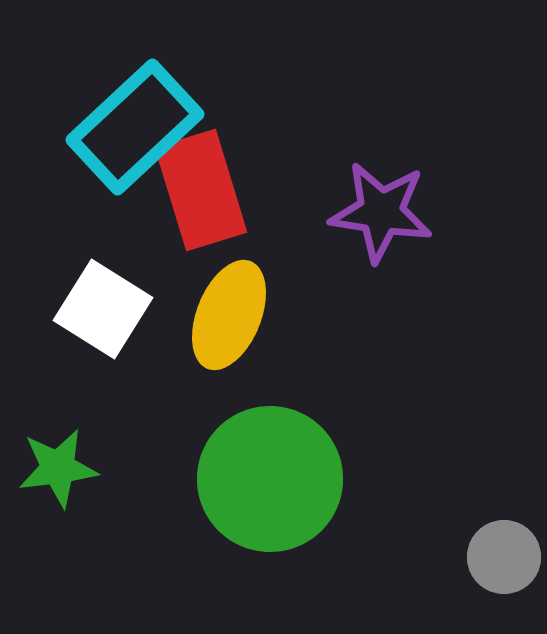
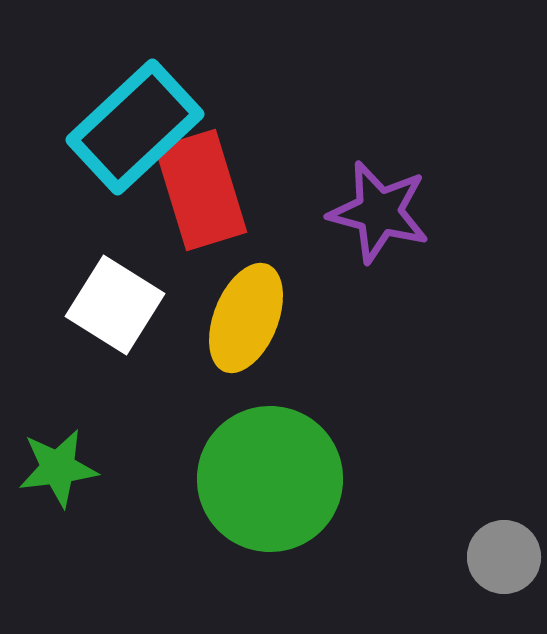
purple star: moved 2 px left; rotated 6 degrees clockwise
white square: moved 12 px right, 4 px up
yellow ellipse: moved 17 px right, 3 px down
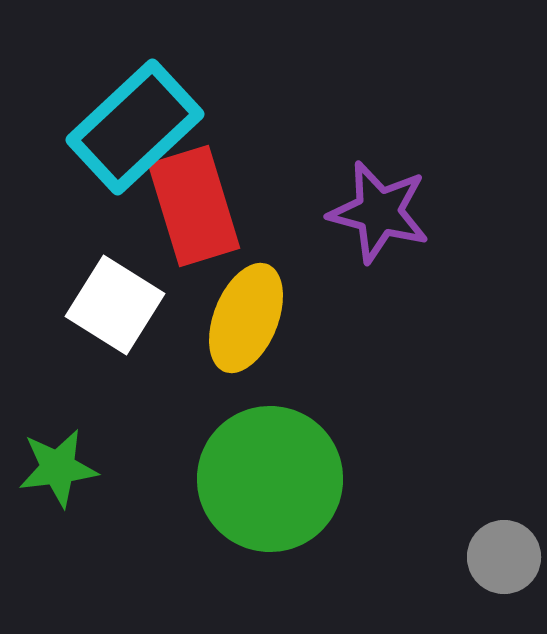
red rectangle: moved 7 px left, 16 px down
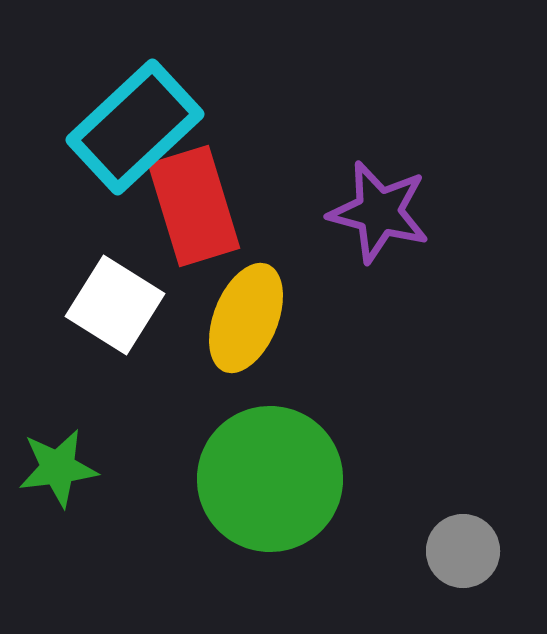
gray circle: moved 41 px left, 6 px up
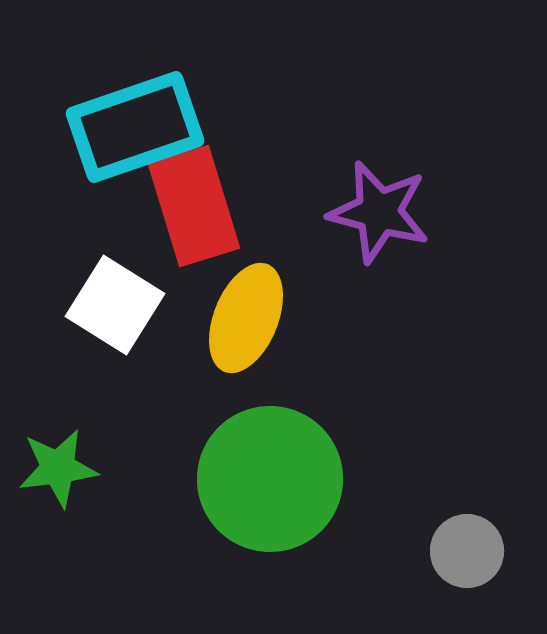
cyan rectangle: rotated 24 degrees clockwise
gray circle: moved 4 px right
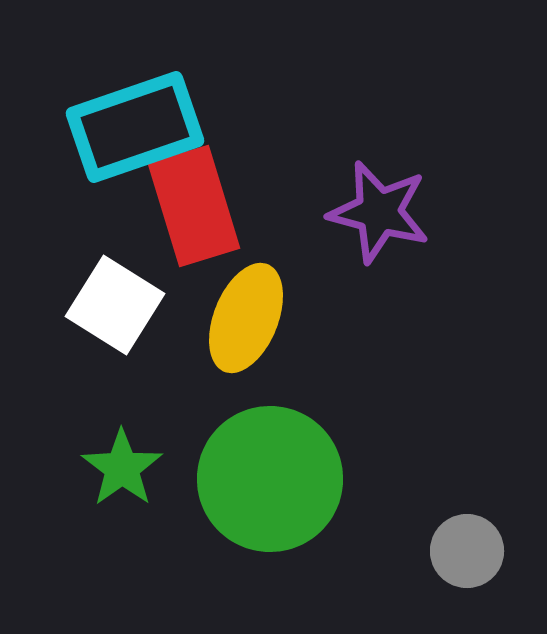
green star: moved 64 px right; rotated 28 degrees counterclockwise
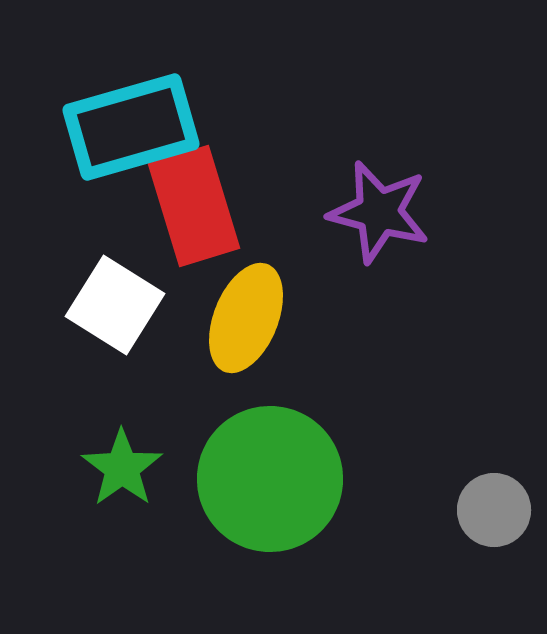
cyan rectangle: moved 4 px left; rotated 3 degrees clockwise
gray circle: moved 27 px right, 41 px up
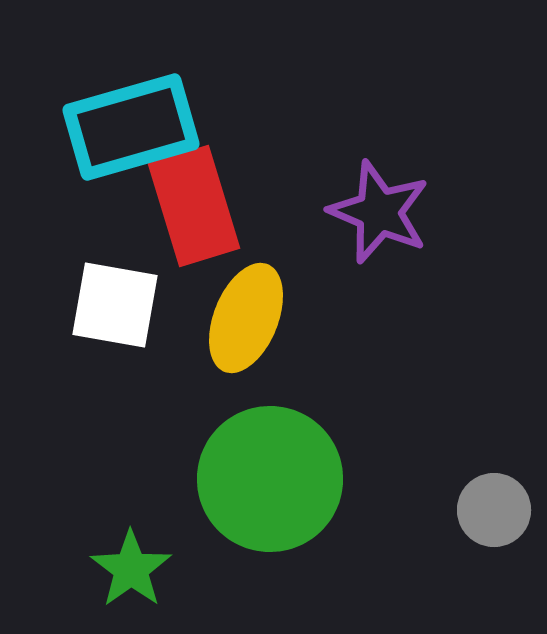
purple star: rotated 8 degrees clockwise
white square: rotated 22 degrees counterclockwise
green star: moved 9 px right, 101 px down
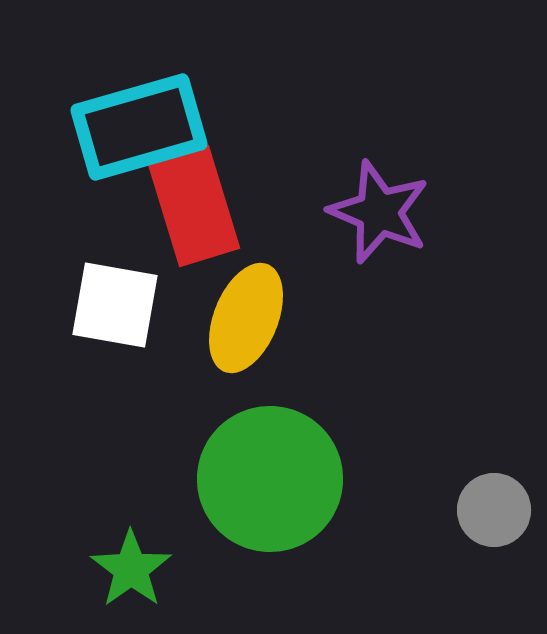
cyan rectangle: moved 8 px right
